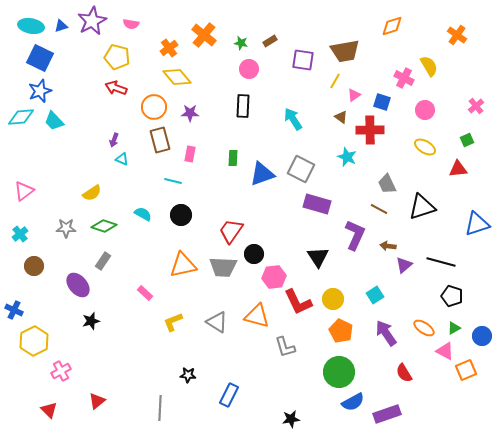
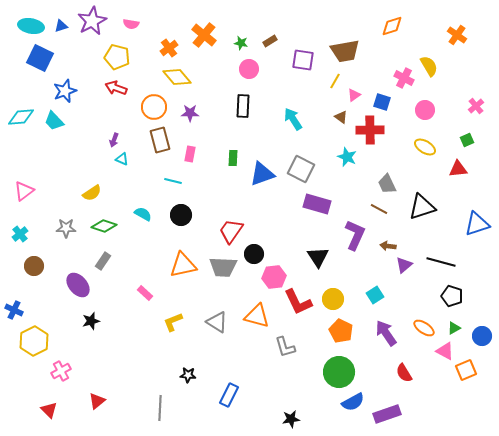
blue star at (40, 91): moved 25 px right
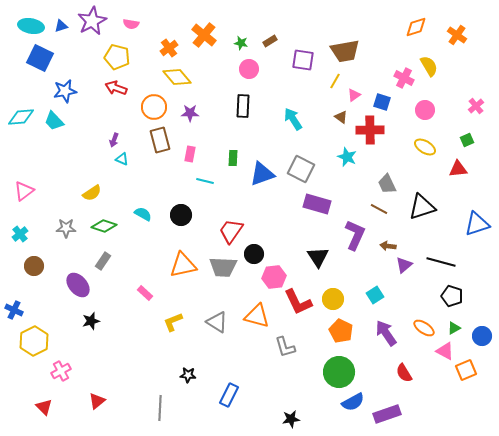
orange diamond at (392, 26): moved 24 px right, 1 px down
blue star at (65, 91): rotated 10 degrees clockwise
cyan line at (173, 181): moved 32 px right
red triangle at (49, 410): moved 5 px left, 3 px up
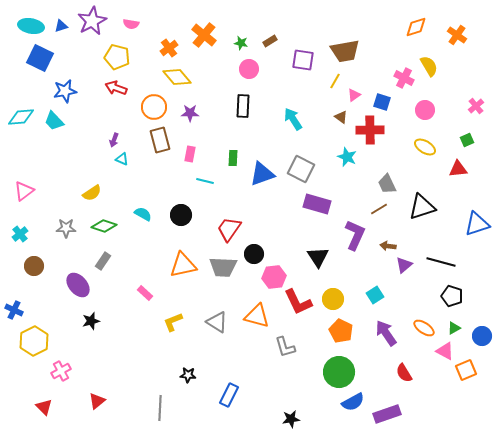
brown line at (379, 209): rotated 60 degrees counterclockwise
red trapezoid at (231, 231): moved 2 px left, 2 px up
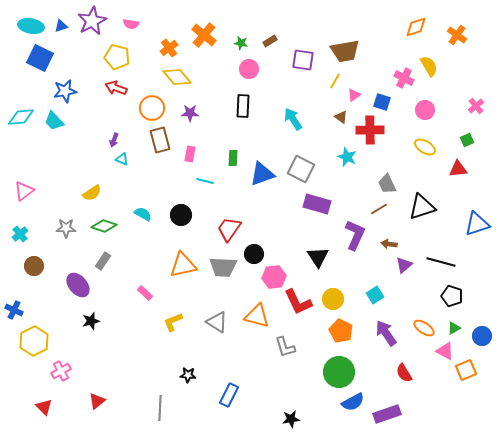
orange circle at (154, 107): moved 2 px left, 1 px down
brown arrow at (388, 246): moved 1 px right, 2 px up
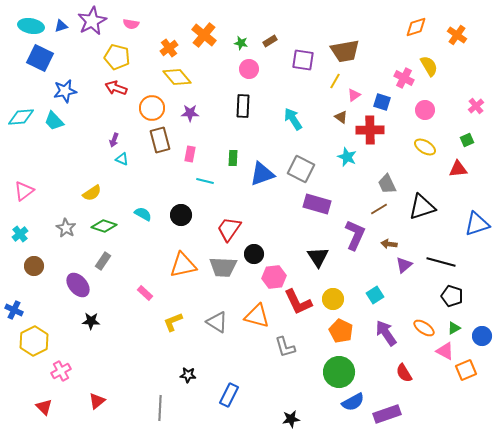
gray star at (66, 228): rotated 30 degrees clockwise
black star at (91, 321): rotated 18 degrees clockwise
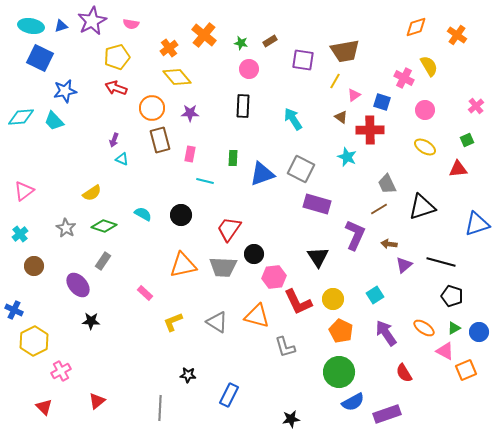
yellow pentagon at (117, 57): rotated 30 degrees counterclockwise
blue circle at (482, 336): moved 3 px left, 4 px up
